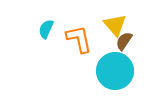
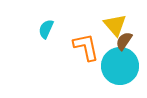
orange L-shape: moved 7 px right, 8 px down
cyan circle: moved 5 px right, 5 px up
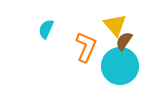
orange L-shape: rotated 36 degrees clockwise
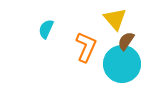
yellow triangle: moved 6 px up
brown semicircle: moved 2 px right
cyan circle: moved 2 px right, 2 px up
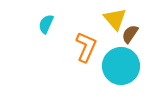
cyan semicircle: moved 5 px up
brown semicircle: moved 4 px right, 7 px up
cyan circle: moved 1 px left, 2 px down
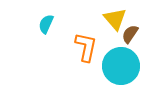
orange L-shape: rotated 12 degrees counterclockwise
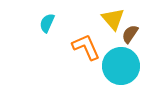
yellow triangle: moved 2 px left
cyan semicircle: moved 1 px right, 1 px up
orange L-shape: rotated 36 degrees counterclockwise
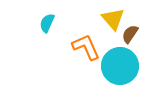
cyan circle: moved 1 px left
